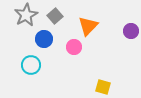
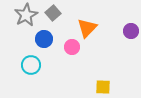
gray square: moved 2 px left, 3 px up
orange triangle: moved 1 px left, 2 px down
pink circle: moved 2 px left
yellow square: rotated 14 degrees counterclockwise
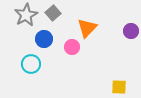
cyan circle: moved 1 px up
yellow square: moved 16 px right
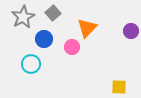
gray star: moved 3 px left, 2 px down
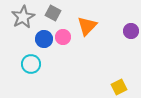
gray square: rotated 21 degrees counterclockwise
orange triangle: moved 2 px up
pink circle: moved 9 px left, 10 px up
yellow square: rotated 28 degrees counterclockwise
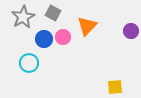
cyan circle: moved 2 px left, 1 px up
yellow square: moved 4 px left; rotated 21 degrees clockwise
